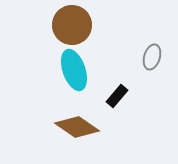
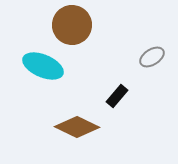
gray ellipse: rotated 40 degrees clockwise
cyan ellipse: moved 31 px left, 4 px up; rotated 48 degrees counterclockwise
brown diamond: rotated 9 degrees counterclockwise
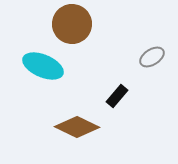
brown circle: moved 1 px up
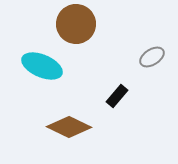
brown circle: moved 4 px right
cyan ellipse: moved 1 px left
brown diamond: moved 8 px left
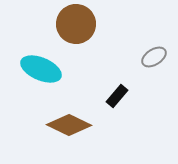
gray ellipse: moved 2 px right
cyan ellipse: moved 1 px left, 3 px down
brown diamond: moved 2 px up
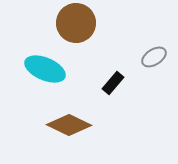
brown circle: moved 1 px up
cyan ellipse: moved 4 px right
black rectangle: moved 4 px left, 13 px up
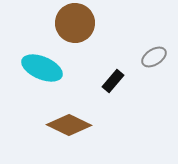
brown circle: moved 1 px left
cyan ellipse: moved 3 px left, 1 px up
black rectangle: moved 2 px up
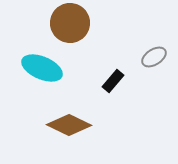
brown circle: moved 5 px left
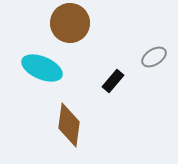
brown diamond: rotated 72 degrees clockwise
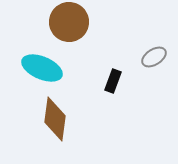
brown circle: moved 1 px left, 1 px up
black rectangle: rotated 20 degrees counterclockwise
brown diamond: moved 14 px left, 6 px up
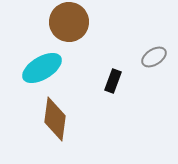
cyan ellipse: rotated 54 degrees counterclockwise
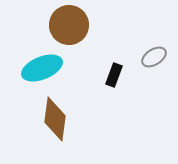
brown circle: moved 3 px down
cyan ellipse: rotated 9 degrees clockwise
black rectangle: moved 1 px right, 6 px up
